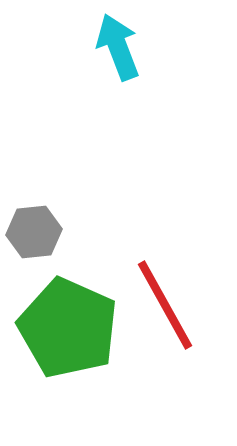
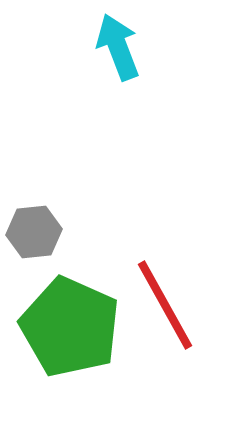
green pentagon: moved 2 px right, 1 px up
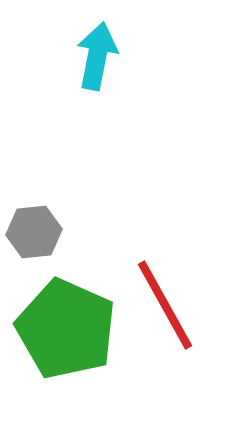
cyan arrow: moved 21 px left, 9 px down; rotated 32 degrees clockwise
green pentagon: moved 4 px left, 2 px down
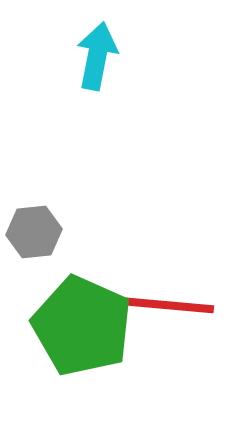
red line: rotated 56 degrees counterclockwise
green pentagon: moved 16 px right, 3 px up
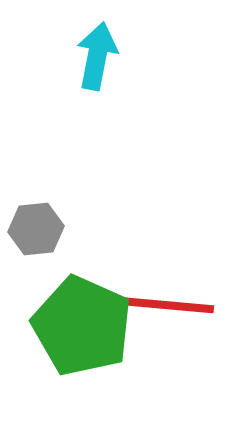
gray hexagon: moved 2 px right, 3 px up
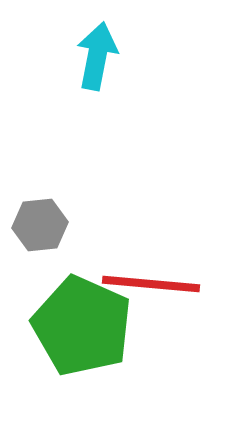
gray hexagon: moved 4 px right, 4 px up
red line: moved 14 px left, 21 px up
